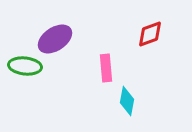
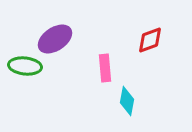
red diamond: moved 6 px down
pink rectangle: moved 1 px left
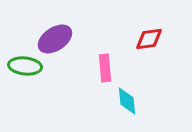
red diamond: moved 1 px left, 1 px up; rotated 12 degrees clockwise
cyan diamond: rotated 16 degrees counterclockwise
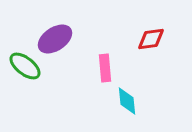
red diamond: moved 2 px right
green ellipse: rotated 32 degrees clockwise
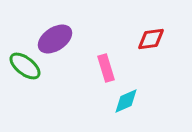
pink rectangle: moved 1 px right; rotated 12 degrees counterclockwise
cyan diamond: moved 1 px left; rotated 72 degrees clockwise
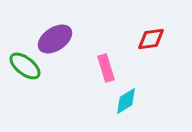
cyan diamond: rotated 8 degrees counterclockwise
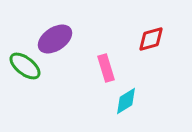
red diamond: rotated 8 degrees counterclockwise
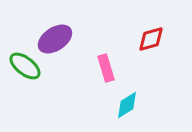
cyan diamond: moved 1 px right, 4 px down
